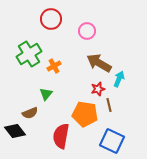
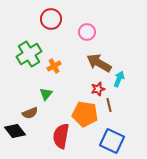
pink circle: moved 1 px down
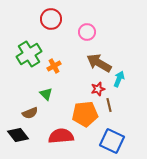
green triangle: rotated 24 degrees counterclockwise
orange pentagon: rotated 15 degrees counterclockwise
black diamond: moved 3 px right, 4 px down
red semicircle: rotated 75 degrees clockwise
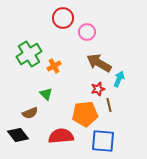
red circle: moved 12 px right, 1 px up
blue square: moved 9 px left; rotated 20 degrees counterclockwise
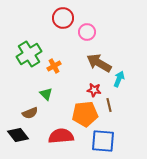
red star: moved 4 px left, 1 px down; rotated 24 degrees clockwise
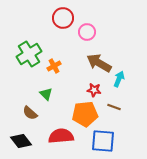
brown line: moved 5 px right, 2 px down; rotated 56 degrees counterclockwise
brown semicircle: rotated 63 degrees clockwise
black diamond: moved 3 px right, 6 px down
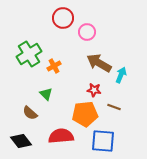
cyan arrow: moved 2 px right, 4 px up
